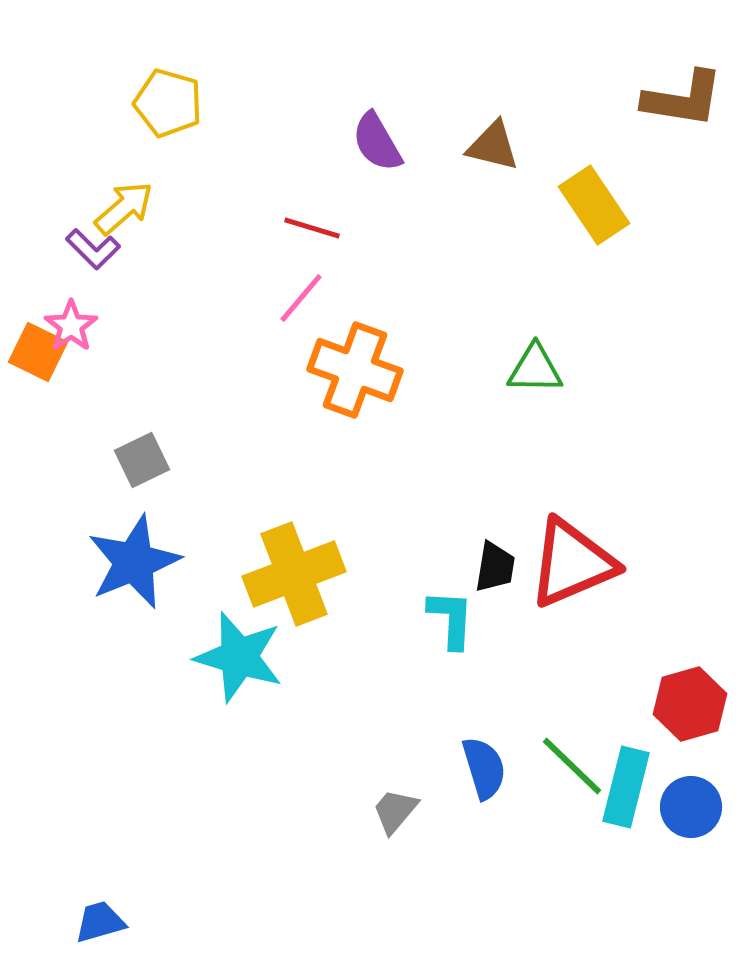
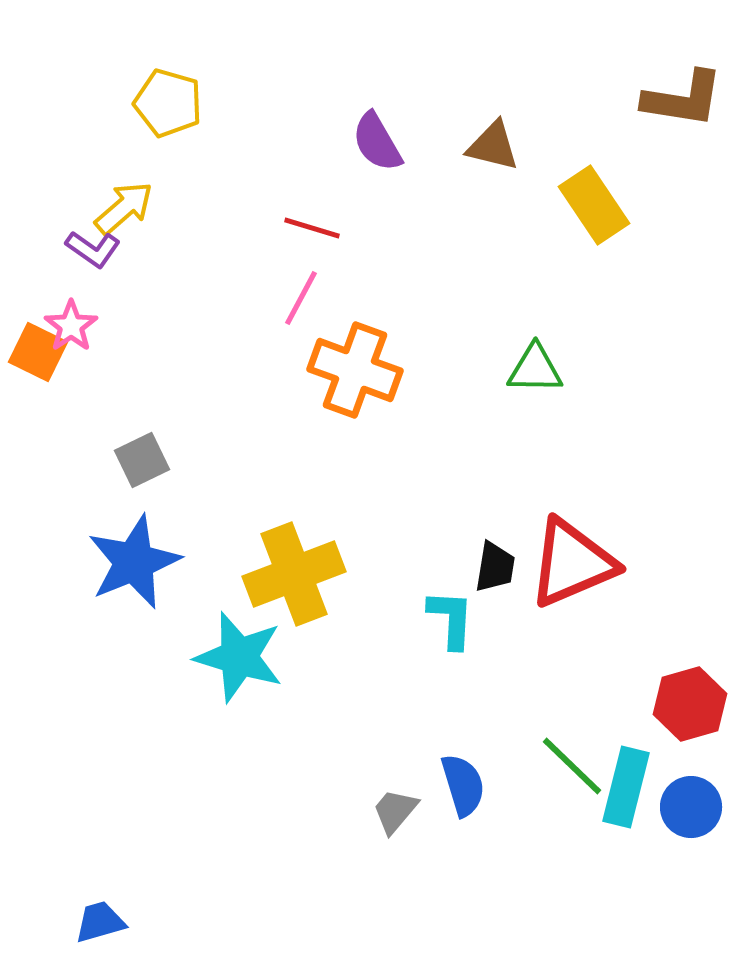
purple L-shape: rotated 10 degrees counterclockwise
pink line: rotated 12 degrees counterclockwise
blue semicircle: moved 21 px left, 17 px down
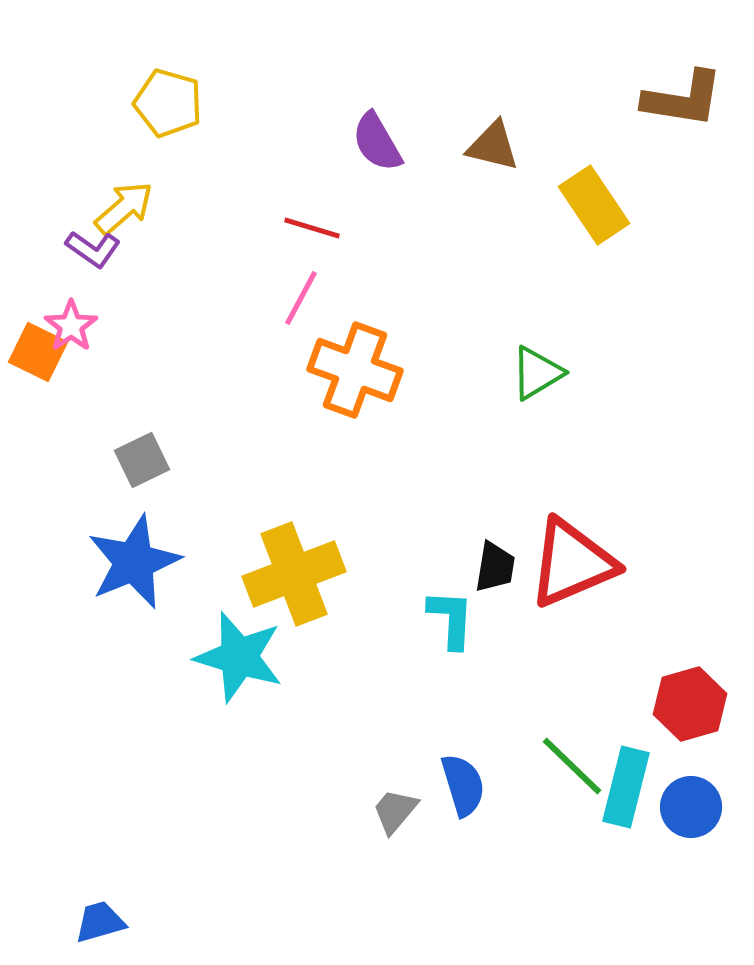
green triangle: moved 2 px right, 4 px down; rotated 32 degrees counterclockwise
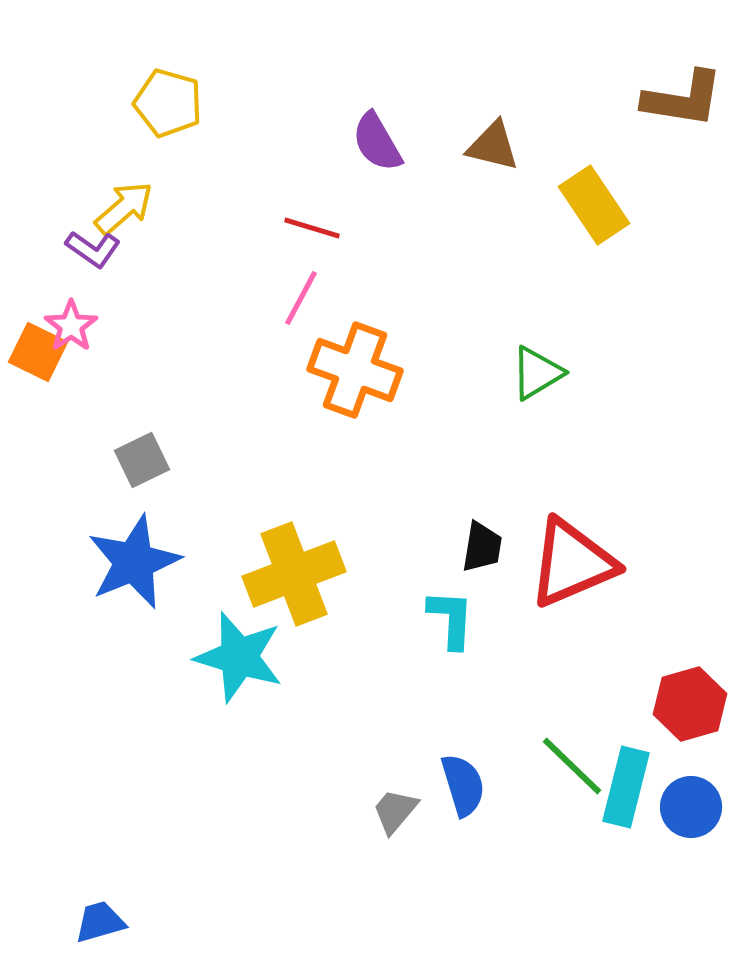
black trapezoid: moved 13 px left, 20 px up
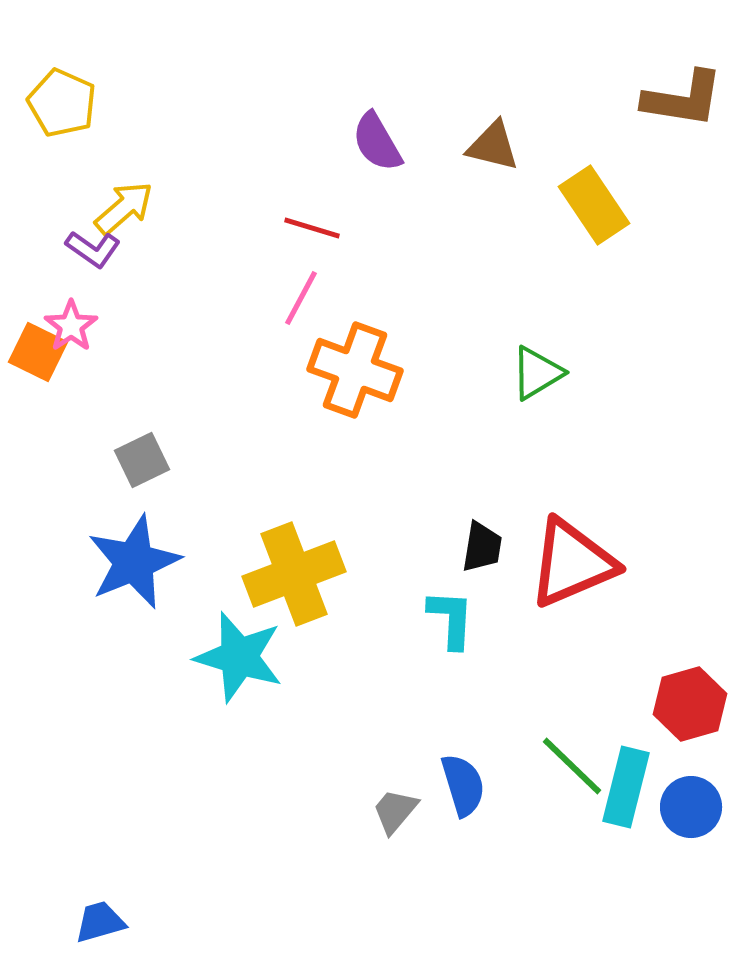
yellow pentagon: moved 106 px left; rotated 8 degrees clockwise
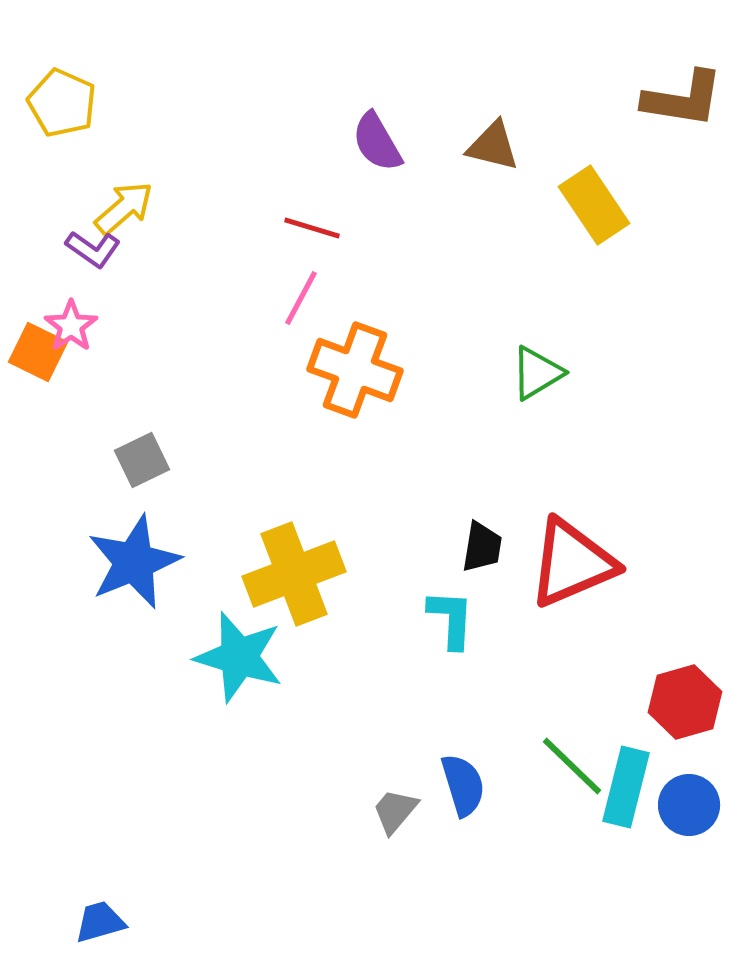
red hexagon: moved 5 px left, 2 px up
blue circle: moved 2 px left, 2 px up
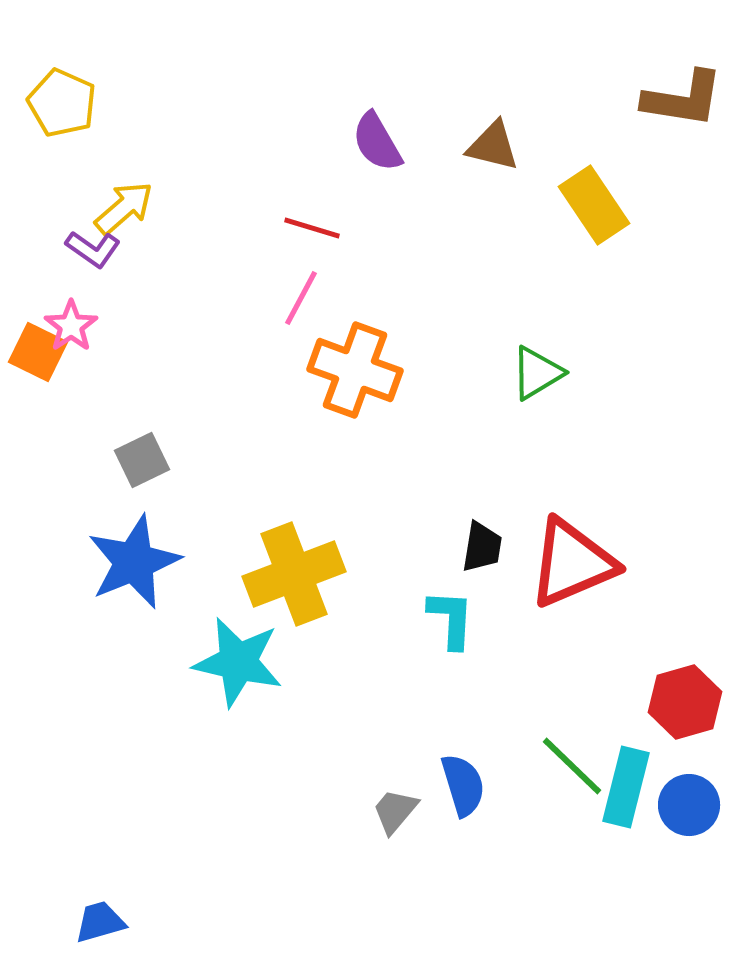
cyan star: moved 1 px left, 5 px down; rotated 4 degrees counterclockwise
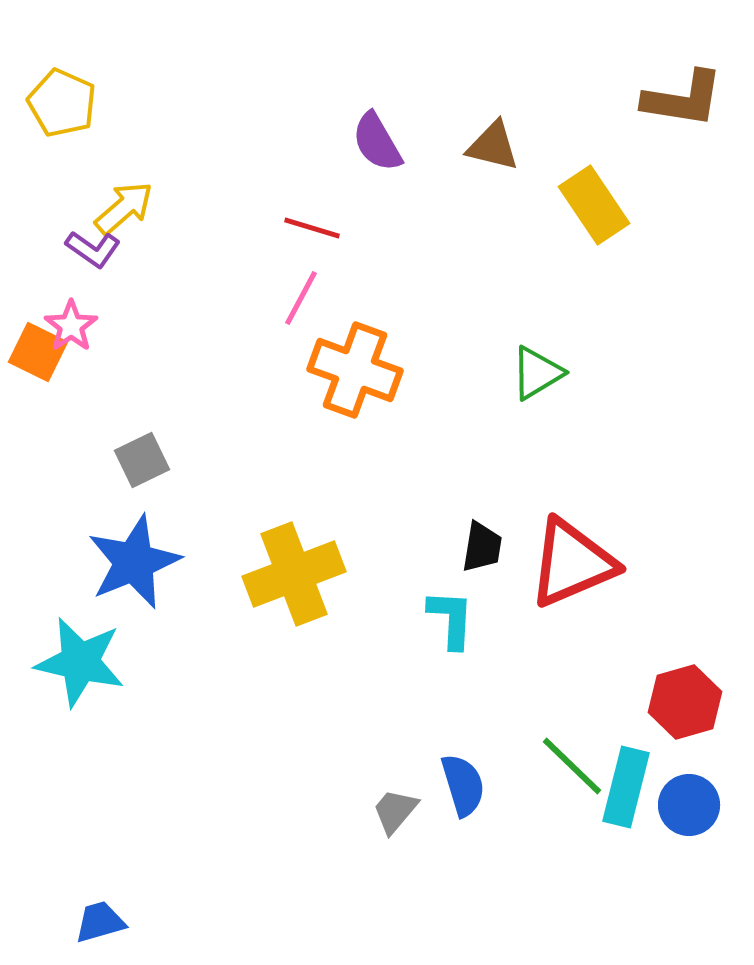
cyan star: moved 158 px left
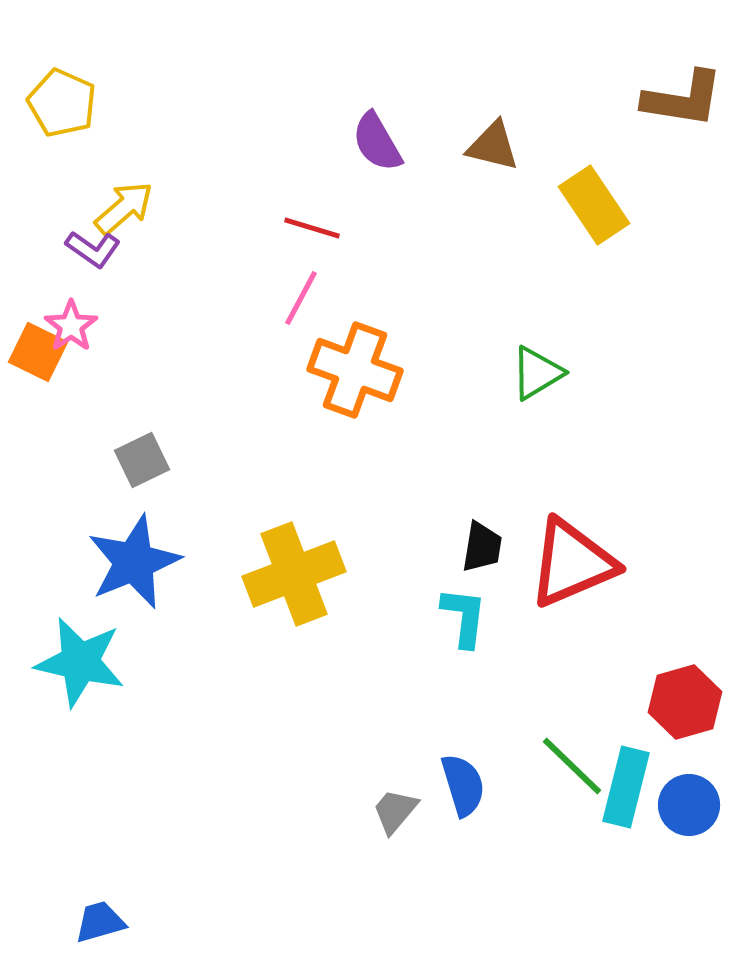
cyan L-shape: moved 13 px right, 2 px up; rotated 4 degrees clockwise
